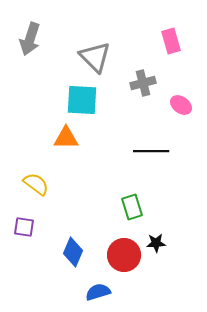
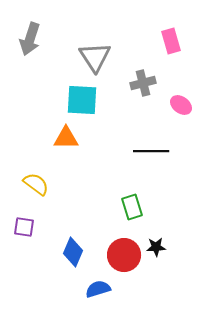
gray triangle: rotated 12 degrees clockwise
black star: moved 4 px down
blue semicircle: moved 3 px up
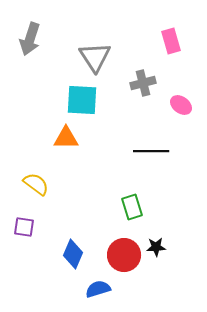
blue diamond: moved 2 px down
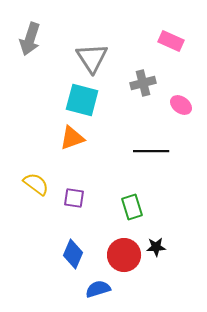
pink rectangle: rotated 50 degrees counterclockwise
gray triangle: moved 3 px left, 1 px down
cyan square: rotated 12 degrees clockwise
orange triangle: moved 6 px right; rotated 20 degrees counterclockwise
purple square: moved 50 px right, 29 px up
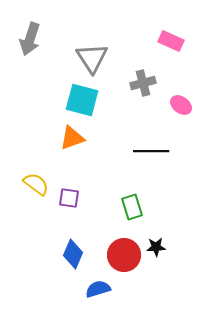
purple square: moved 5 px left
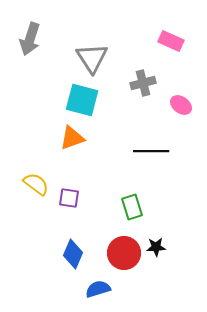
red circle: moved 2 px up
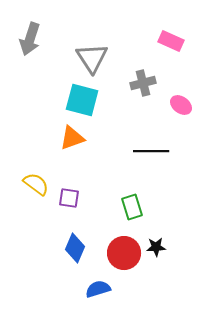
blue diamond: moved 2 px right, 6 px up
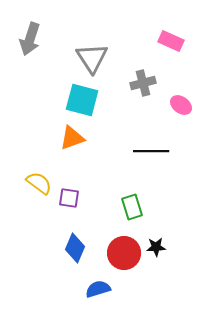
yellow semicircle: moved 3 px right, 1 px up
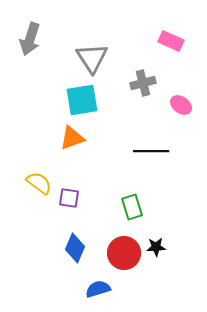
cyan square: rotated 24 degrees counterclockwise
